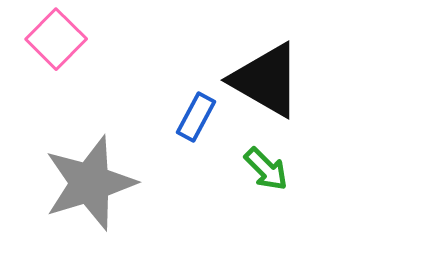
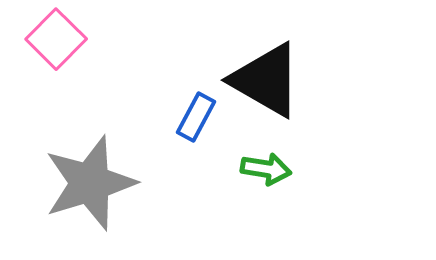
green arrow: rotated 36 degrees counterclockwise
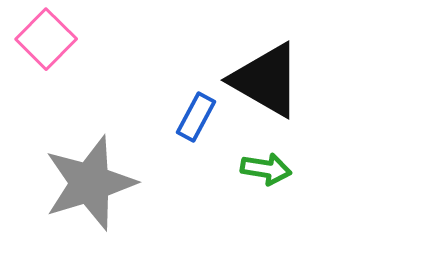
pink square: moved 10 px left
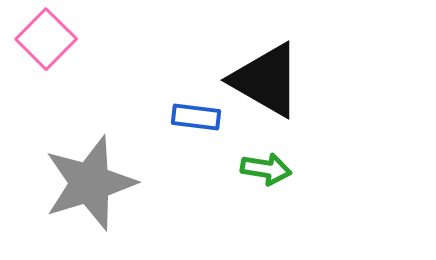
blue rectangle: rotated 69 degrees clockwise
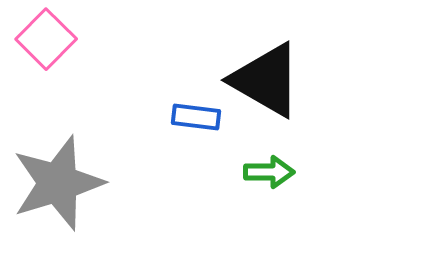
green arrow: moved 3 px right, 3 px down; rotated 9 degrees counterclockwise
gray star: moved 32 px left
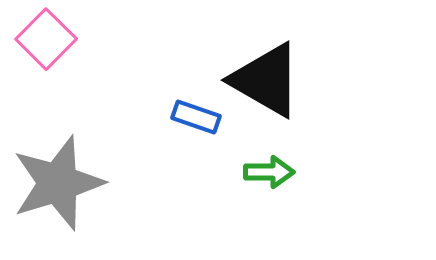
blue rectangle: rotated 12 degrees clockwise
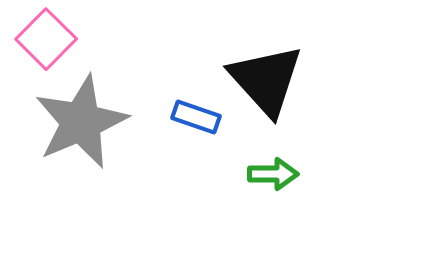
black triangle: rotated 18 degrees clockwise
green arrow: moved 4 px right, 2 px down
gray star: moved 23 px right, 61 px up; rotated 6 degrees counterclockwise
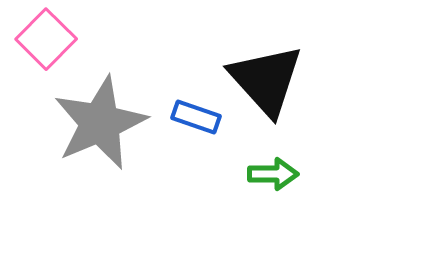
gray star: moved 19 px right, 1 px down
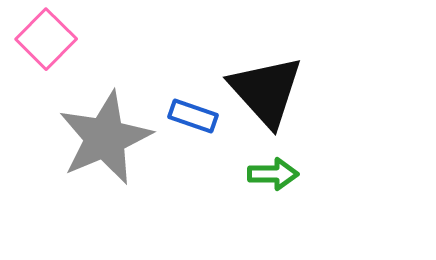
black triangle: moved 11 px down
blue rectangle: moved 3 px left, 1 px up
gray star: moved 5 px right, 15 px down
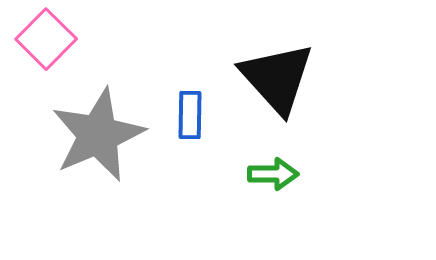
black triangle: moved 11 px right, 13 px up
blue rectangle: moved 3 px left, 1 px up; rotated 72 degrees clockwise
gray star: moved 7 px left, 3 px up
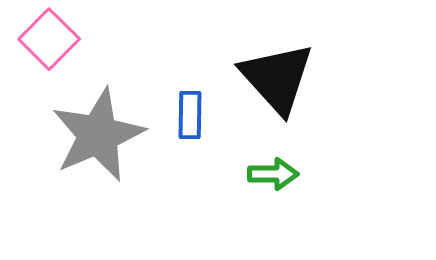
pink square: moved 3 px right
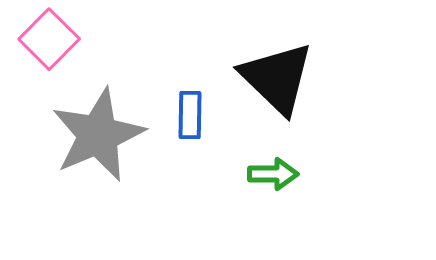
black triangle: rotated 4 degrees counterclockwise
